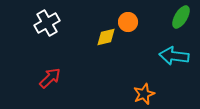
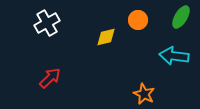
orange circle: moved 10 px right, 2 px up
orange star: rotated 25 degrees counterclockwise
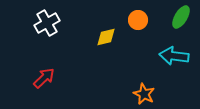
red arrow: moved 6 px left
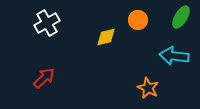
orange star: moved 4 px right, 6 px up
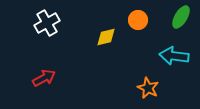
red arrow: rotated 15 degrees clockwise
